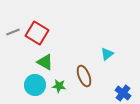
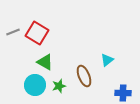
cyan triangle: moved 6 px down
green star: rotated 24 degrees counterclockwise
blue cross: rotated 35 degrees counterclockwise
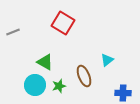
red square: moved 26 px right, 10 px up
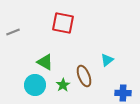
red square: rotated 20 degrees counterclockwise
green star: moved 4 px right, 1 px up; rotated 16 degrees counterclockwise
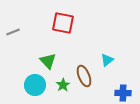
green triangle: moved 3 px right, 1 px up; rotated 18 degrees clockwise
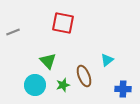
green star: rotated 16 degrees clockwise
blue cross: moved 4 px up
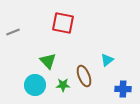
green star: rotated 16 degrees clockwise
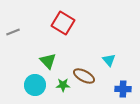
red square: rotated 20 degrees clockwise
cyan triangle: moved 2 px right; rotated 32 degrees counterclockwise
brown ellipse: rotated 40 degrees counterclockwise
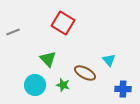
green triangle: moved 2 px up
brown ellipse: moved 1 px right, 3 px up
green star: rotated 16 degrees clockwise
